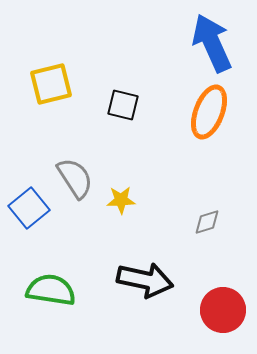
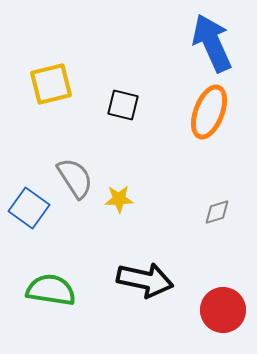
yellow star: moved 2 px left, 1 px up
blue square: rotated 15 degrees counterclockwise
gray diamond: moved 10 px right, 10 px up
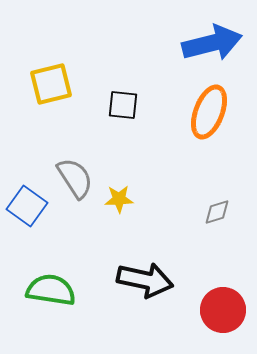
blue arrow: rotated 100 degrees clockwise
black square: rotated 8 degrees counterclockwise
blue square: moved 2 px left, 2 px up
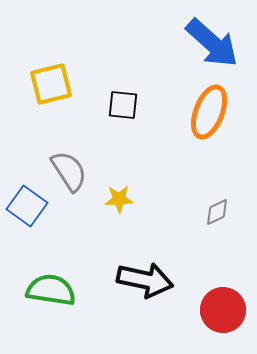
blue arrow: rotated 56 degrees clockwise
gray semicircle: moved 6 px left, 7 px up
gray diamond: rotated 8 degrees counterclockwise
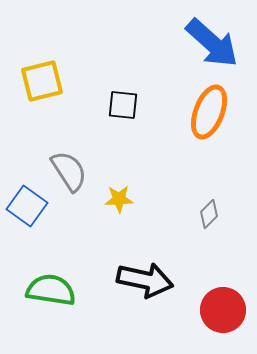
yellow square: moved 9 px left, 3 px up
gray diamond: moved 8 px left, 2 px down; rotated 20 degrees counterclockwise
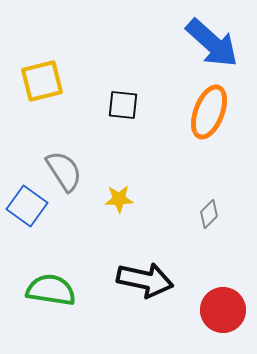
gray semicircle: moved 5 px left
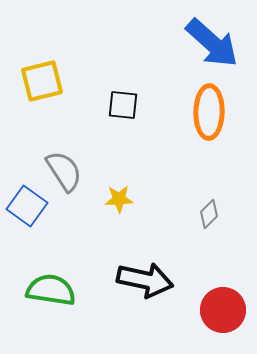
orange ellipse: rotated 20 degrees counterclockwise
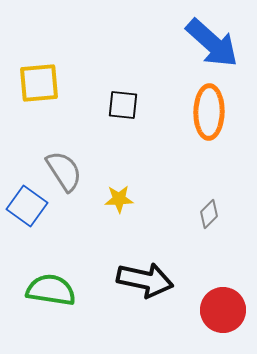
yellow square: moved 3 px left, 2 px down; rotated 9 degrees clockwise
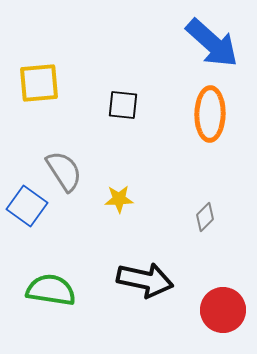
orange ellipse: moved 1 px right, 2 px down
gray diamond: moved 4 px left, 3 px down
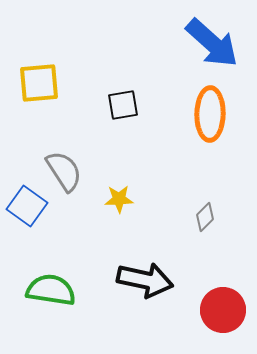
black square: rotated 16 degrees counterclockwise
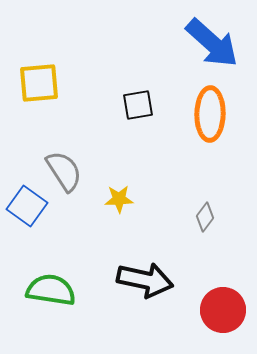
black square: moved 15 px right
gray diamond: rotated 8 degrees counterclockwise
